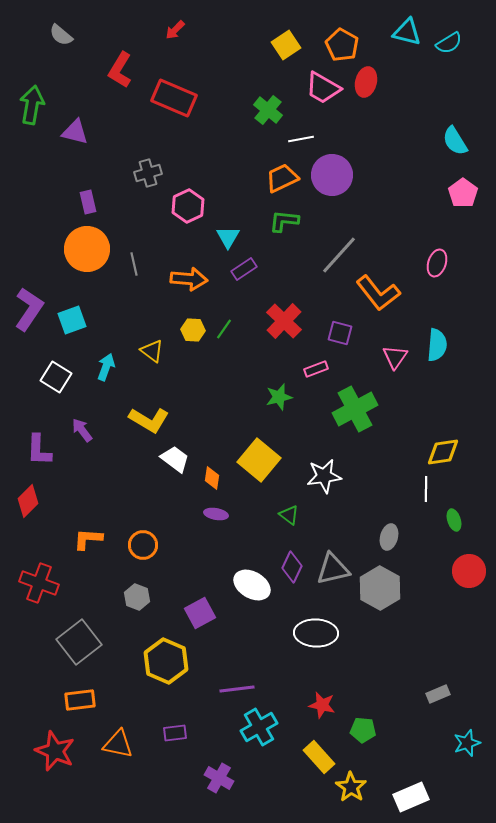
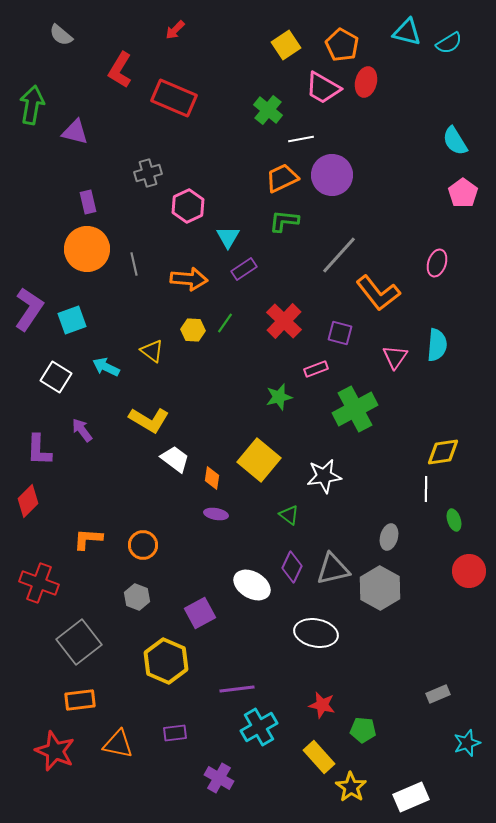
green line at (224, 329): moved 1 px right, 6 px up
cyan arrow at (106, 367): rotated 84 degrees counterclockwise
white ellipse at (316, 633): rotated 9 degrees clockwise
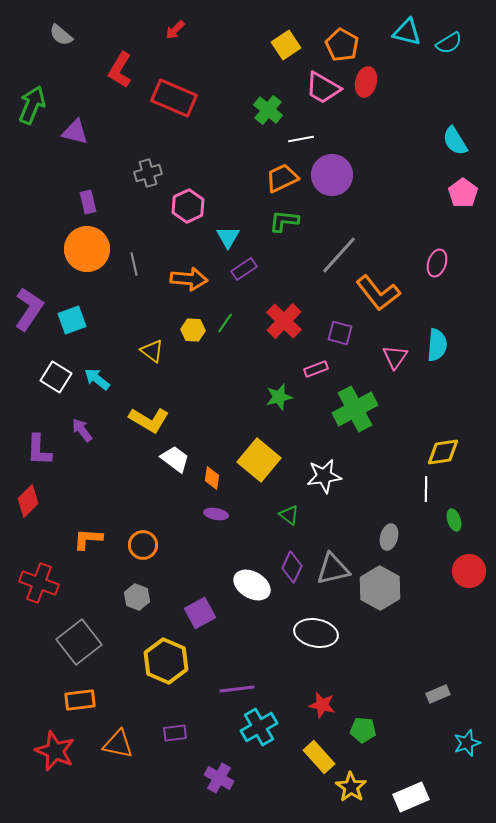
green arrow at (32, 105): rotated 12 degrees clockwise
cyan arrow at (106, 367): moved 9 px left, 12 px down; rotated 12 degrees clockwise
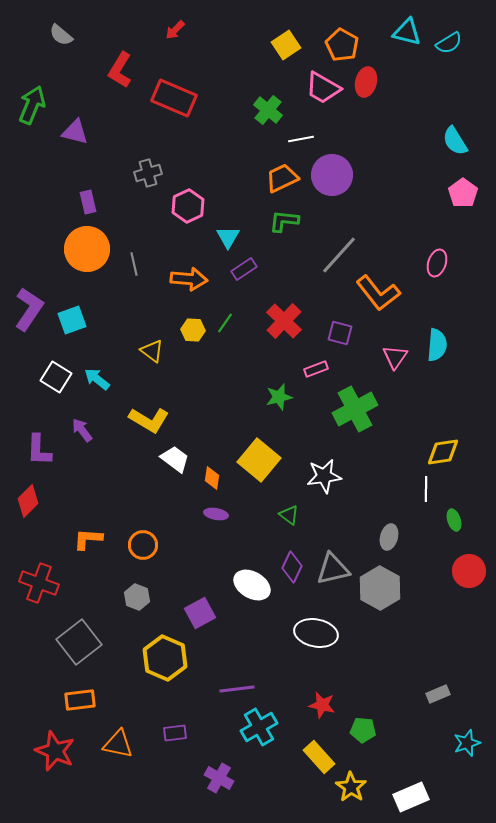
yellow hexagon at (166, 661): moved 1 px left, 3 px up
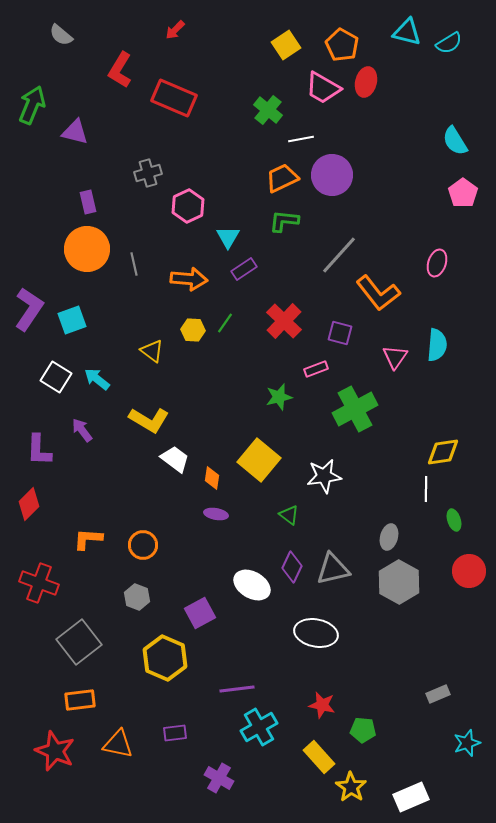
red diamond at (28, 501): moved 1 px right, 3 px down
gray hexagon at (380, 588): moved 19 px right, 6 px up
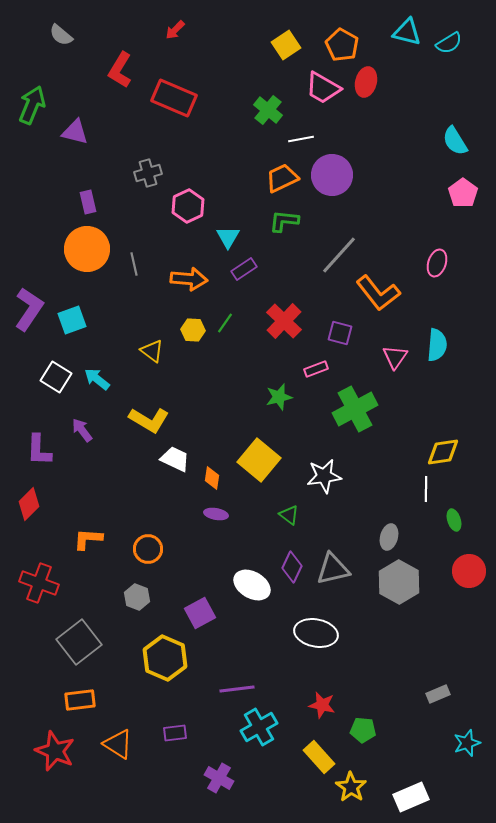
white trapezoid at (175, 459): rotated 12 degrees counterclockwise
orange circle at (143, 545): moved 5 px right, 4 px down
orange triangle at (118, 744): rotated 20 degrees clockwise
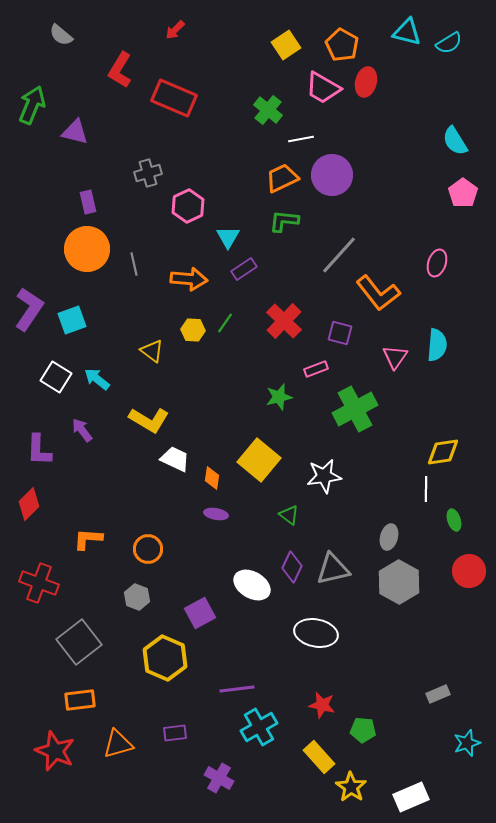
orange triangle at (118, 744): rotated 48 degrees counterclockwise
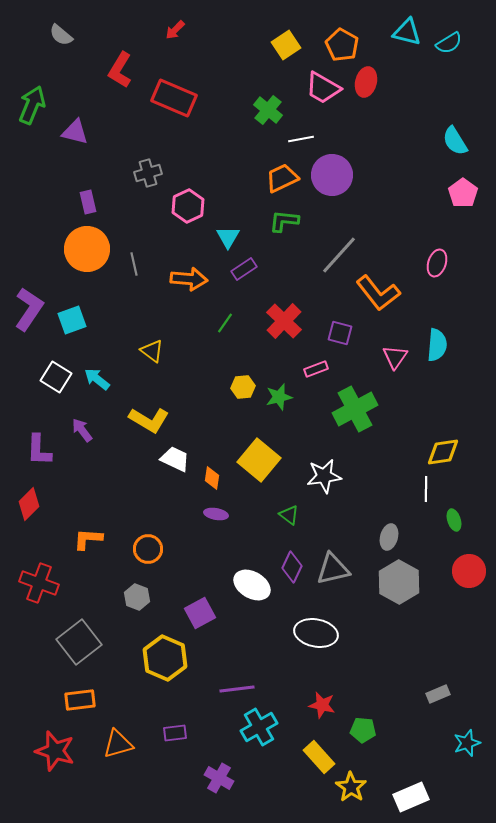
yellow hexagon at (193, 330): moved 50 px right, 57 px down; rotated 10 degrees counterclockwise
red star at (55, 751): rotated 6 degrees counterclockwise
